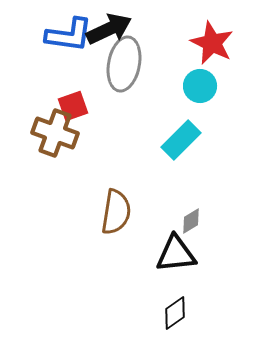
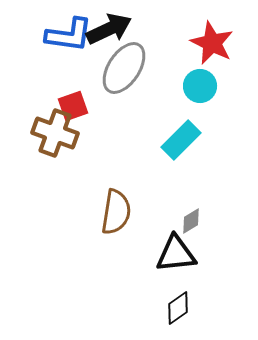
gray ellipse: moved 4 px down; rotated 22 degrees clockwise
black diamond: moved 3 px right, 5 px up
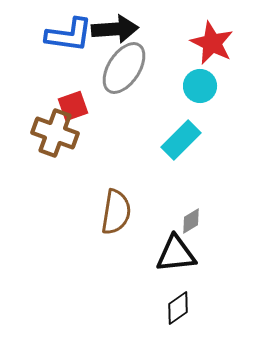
black arrow: moved 6 px right; rotated 21 degrees clockwise
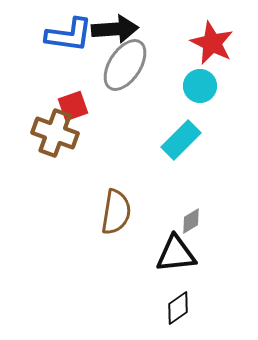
gray ellipse: moved 1 px right, 3 px up
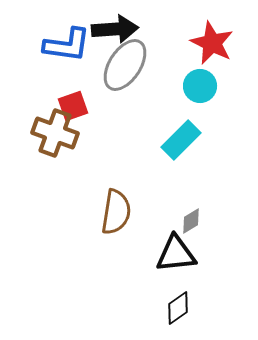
blue L-shape: moved 2 px left, 10 px down
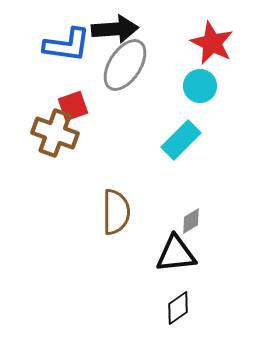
brown semicircle: rotated 9 degrees counterclockwise
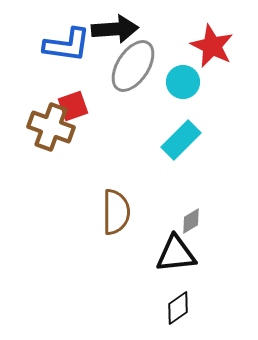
red star: moved 3 px down
gray ellipse: moved 8 px right, 1 px down
cyan circle: moved 17 px left, 4 px up
brown cross: moved 4 px left, 6 px up
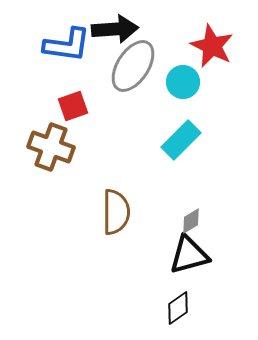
brown cross: moved 20 px down
black triangle: moved 13 px right, 1 px down; rotated 9 degrees counterclockwise
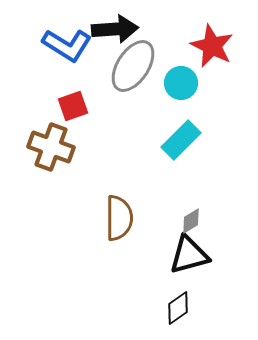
blue L-shape: rotated 24 degrees clockwise
cyan circle: moved 2 px left, 1 px down
brown semicircle: moved 3 px right, 6 px down
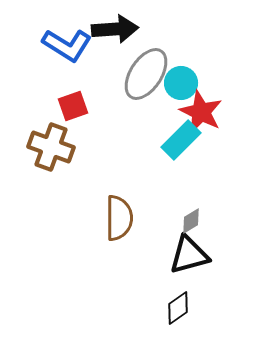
red star: moved 11 px left, 66 px down
gray ellipse: moved 13 px right, 8 px down
